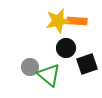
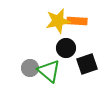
gray circle: moved 1 px down
green triangle: moved 4 px up
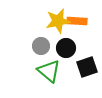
black square: moved 3 px down
gray circle: moved 11 px right, 22 px up
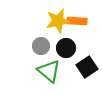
black square: rotated 15 degrees counterclockwise
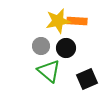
black square: moved 12 px down; rotated 10 degrees clockwise
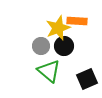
yellow star: moved 7 px down; rotated 10 degrees counterclockwise
black circle: moved 2 px left, 2 px up
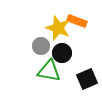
orange rectangle: rotated 18 degrees clockwise
yellow star: rotated 30 degrees counterclockwise
black circle: moved 2 px left, 7 px down
green triangle: rotated 30 degrees counterclockwise
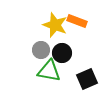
yellow star: moved 3 px left, 3 px up
gray circle: moved 4 px down
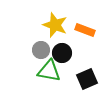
orange rectangle: moved 8 px right, 9 px down
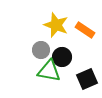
yellow star: moved 1 px right
orange rectangle: rotated 12 degrees clockwise
black circle: moved 4 px down
